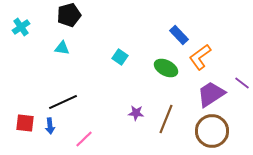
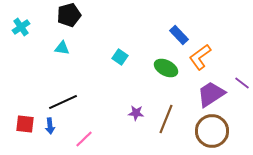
red square: moved 1 px down
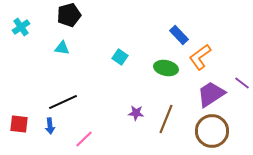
green ellipse: rotated 15 degrees counterclockwise
red square: moved 6 px left
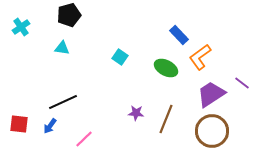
green ellipse: rotated 15 degrees clockwise
blue arrow: rotated 42 degrees clockwise
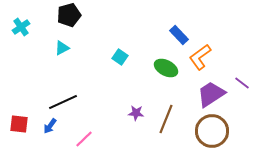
cyan triangle: rotated 35 degrees counterclockwise
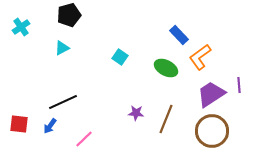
purple line: moved 3 px left, 2 px down; rotated 49 degrees clockwise
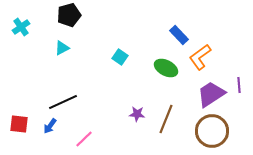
purple star: moved 1 px right, 1 px down
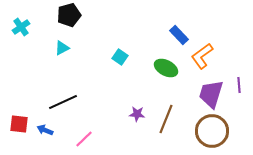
orange L-shape: moved 2 px right, 1 px up
purple trapezoid: rotated 40 degrees counterclockwise
blue arrow: moved 5 px left, 4 px down; rotated 77 degrees clockwise
